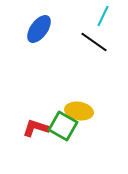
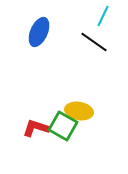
blue ellipse: moved 3 px down; rotated 12 degrees counterclockwise
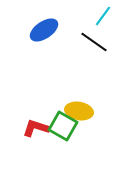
cyan line: rotated 10 degrees clockwise
blue ellipse: moved 5 px right, 2 px up; rotated 32 degrees clockwise
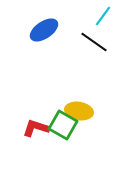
green square: moved 1 px up
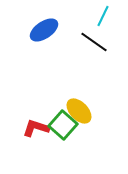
cyan line: rotated 10 degrees counterclockwise
yellow ellipse: rotated 36 degrees clockwise
green square: rotated 12 degrees clockwise
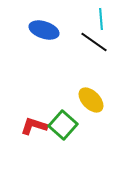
cyan line: moved 2 px left, 3 px down; rotated 30 degrees counterclockwise
blue ellipse: rotated 52 degrees clockwise
yellow ellipse: moved 12 px right, 11 px up
red L-shape: moved 2 px left, 2 px up
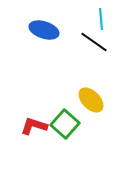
green square: moved 2 px right, 1 px up
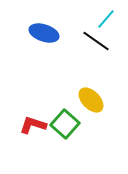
cyan line: moved 5 px right; rotated 45 degrees clockwise
blue ellipse: moved 3 px down
black line: moved 2 px right, 1 px up
red L-shape: moved 1 px left, 1 px up
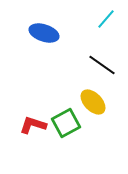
black line: moved 6 px right, 24 px down
yellow ellipse: moved 2 px right, 2 px down
green square: moved 1 px right, 1 px up; rotated 20 degrees clockwise
